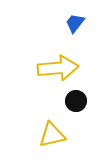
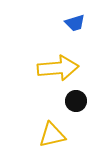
blue trapezoid: rotated 145 degrees counterclockwise
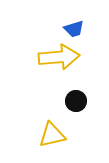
blue trapezoid: moved 1 px left, 6 px down
yellow arrow: moved 1 px right, 11 px up
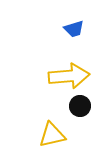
yellow arrow: moved 10 px right, 19 px down
black circle: moved 4 px right, 5 px down
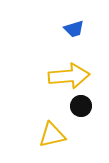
black circle: moved 1 px right
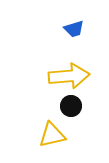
black circle: moved 10 px left
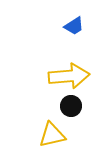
blue trapezoid: moved 3 px up; rotated 15 degrees counterclockwise
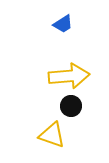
blue trapezoid: moved 11 px left, 2 px up
yellow triangle: rotated 32 degrees clockwise
